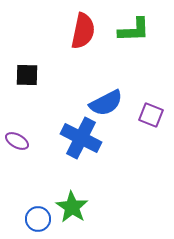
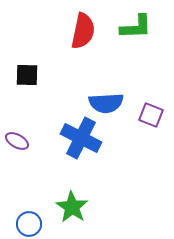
green L-shape: moved 2 px right, 3 px up
blue semicircle: rotated 24 degrees clockwise
blue circle: moved 9 px left, 5 px down
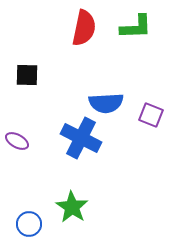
red semicircle: moved 1 px right, 3 px up
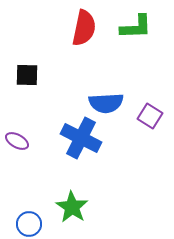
purple square: moved 1 px left, 1 px down; rotated 10 degrees clockwise
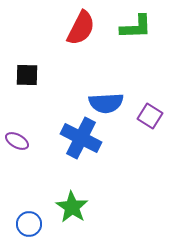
red semicircle: moved 3 px left; rotated 15 degrees clockwise
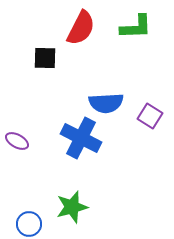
black square: moved 18 px right, 17 px up
green star: rotated 24 degrees clockwise
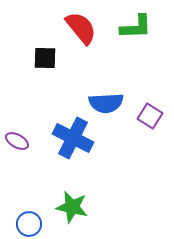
red semicircle: rotated 66 degrees counterclockwise
blue cross: moved 8 px left
green star: rotated 28 degrees clockwise
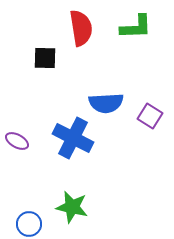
red semicircle: rotated 30 degrees clockwise
